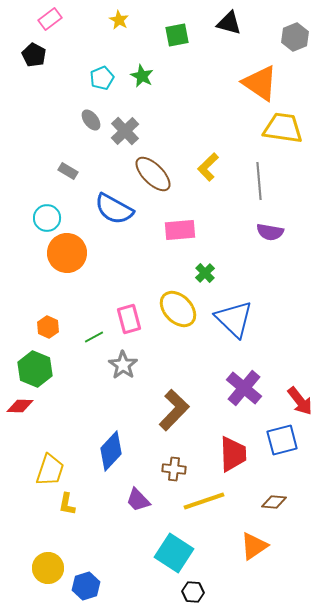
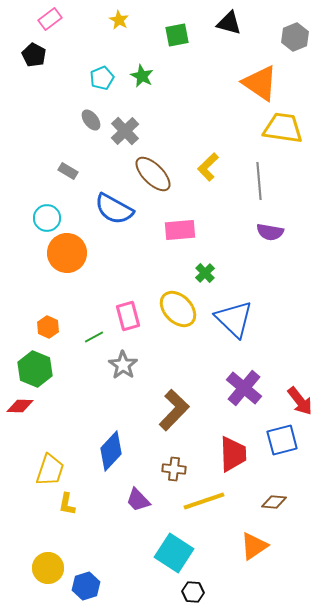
pink rectangle at (129, 319): moved 1 px left, 3 px up
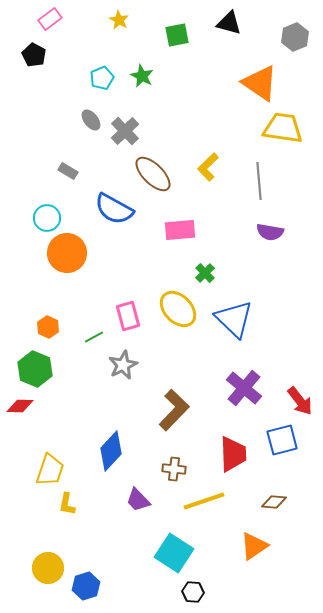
gray star at (123, 365): rotated 12 degrees clockwise
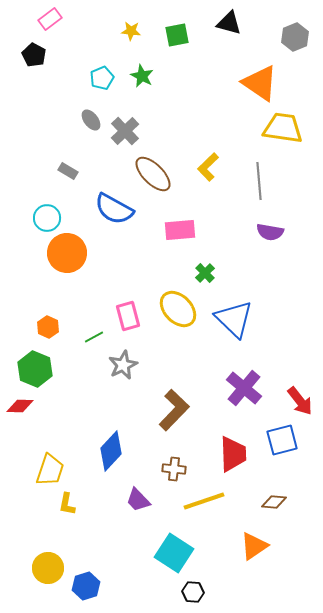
yellow star at (119, 20): moved 12 px right, 11 px down; rotated 24 degrees counterclockwise
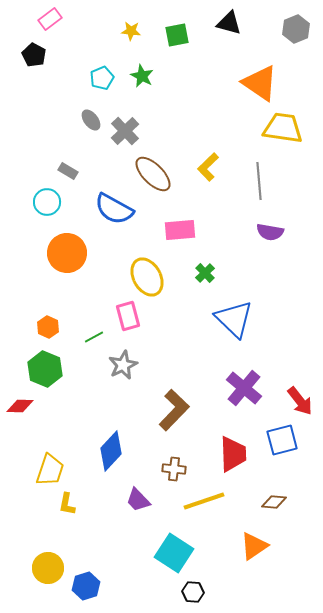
gray hexagon at (295, 37): moved 1 px right, 8 px up
cyan circle at (47, 218): moved 16 px up
yellow ellipse at (178, 309): moved 31 px left, 32 px up; rotated 15 degrees clockwise
green hexagon at (35, 369): moved 10 px right
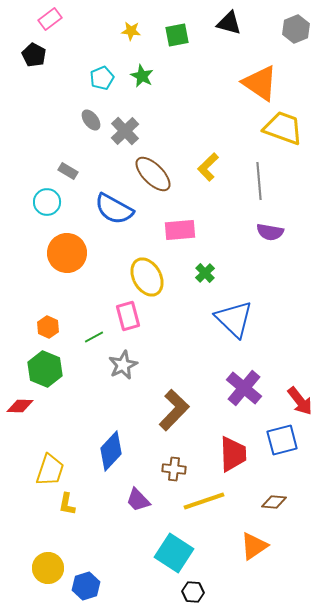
yellow trapezoid at (283, 128): rotated 12 degrees clockwise
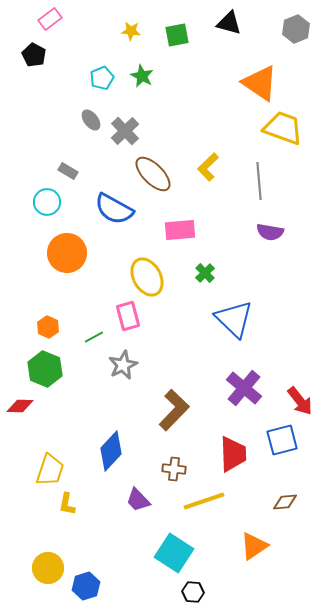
brown diamond at (274, 502): moved 11 px right; rotated 10 degrees counterclockwise
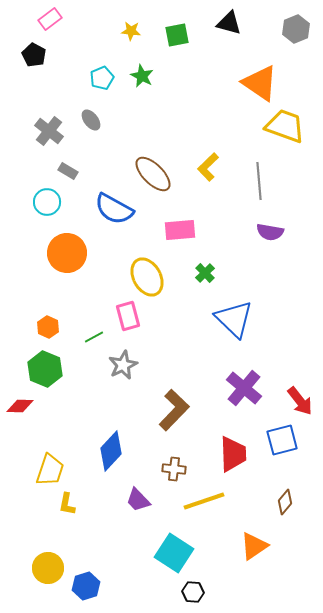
yellow trapezoid at (283, 128): moved 2 px right, 2 px up
gray cross at (125, 131): moved 76 px left; rotated 8 degrees counterclockwise
brown diamond at (285, 502): rotated 45 degrees counterclockwise
